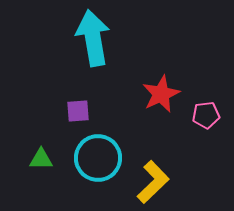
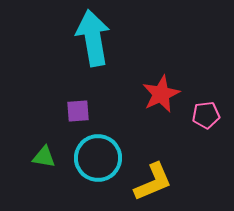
green triangle: moved 3 px right, 2 px up; rotated 10 degrees clockwise
yellow L-shape: rotated 21 degrees clockwise
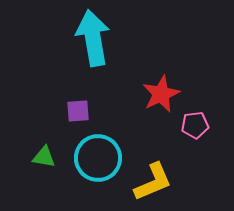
pink pentagon: moved 11 px left, 10 px down
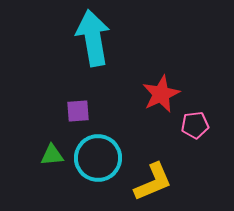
green triangle: moved 8 px right, 2 px up; rotated 15 degrees counterclockwise
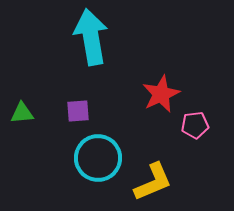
cyan arrow: moved 2 px left, 1 px up
green triangle: moved 30 px left, 42 px up
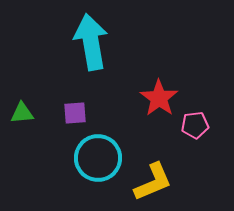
cyan arrow: moved 5 px down
red star: moved 2 px left, 4 px down; rotated 12 degrees counterclockwise
purple square: moved 3 px left, 2 px down
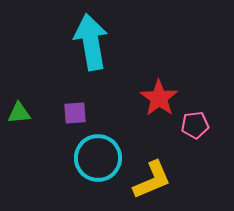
green triangle: moved 3 px left
yellow L-shape: moved 1 px left, 2 px up
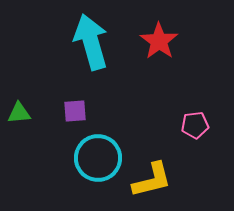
cyan arrow: rotated 6 degrees counterclockwise
red star: moved 57 px up
purple square: moved 2 px up
yellow L-shape: rotated 9 degrees clockwise
